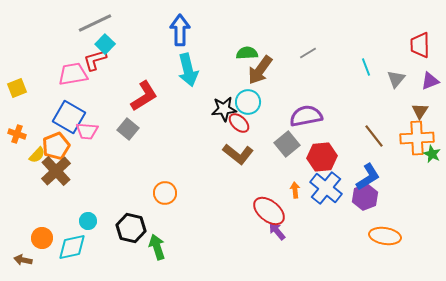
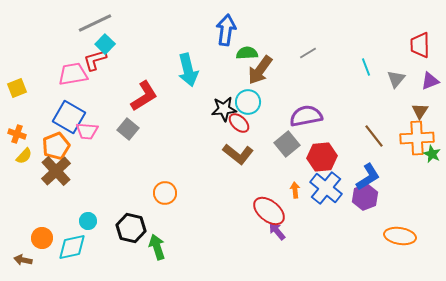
blue arrow at (180, 30): moved 46 px right; rotated 8 degrees clockwise
yellow semicircle at (37, 155): moved 13 px left, 1 px down
orange ellipse at (385, 236): moved 15 px right
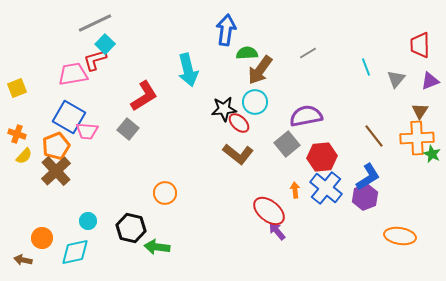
cyan circle at (248, 102): moved 7 px right
cyan diamond at (72, 247): moved 3 px right, 5 px down
green arrow at (157, 247): rotated 65 degrees counterclockwise
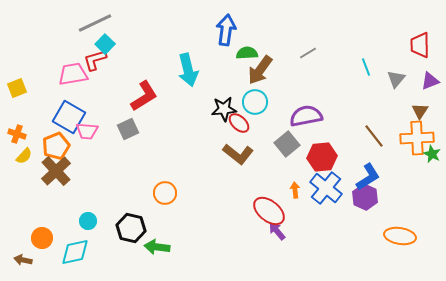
gray square at (128, 129): rotated 25 degrees clockwise
purple hexagon at (365, 197): rotated 15 degrees counterclockwise
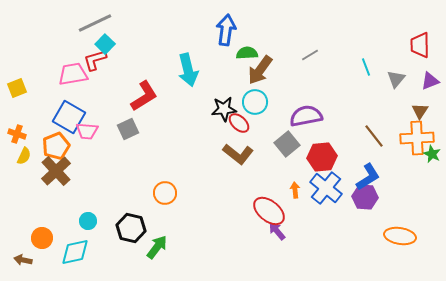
gray line at (308, 53): moved 2 px right, 2 px down
yellow semicircle at (24, 156): rotated 18 degrees counterclockwise
purple hexagon at (365, 197): rotated 20 degrees counterclockwise
green arrow at (157, 247): rotated 120 degrees clockwise
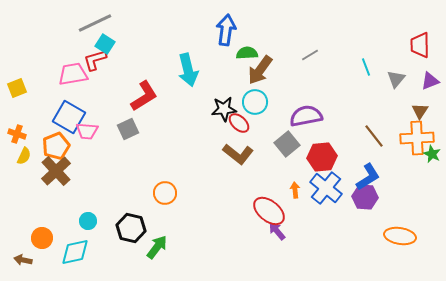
cyan square at (105, 44): rotated 12 degrees counterclockwise
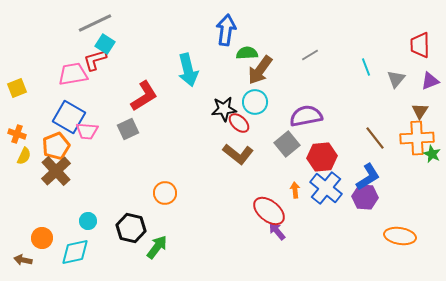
brown line at (374, 136): moved 1 px right, 2 px down
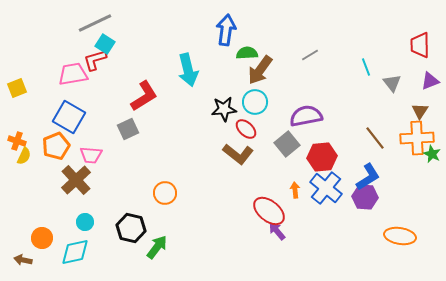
gray triangle at (396, 79): moved 4 px left, 4 px down; rotated 18 degrees counterclockwise
red ellipse at (239, 123): moved 7 px right, 6 px down
pink trapezoid at (87, 131): moved 4 px right, 24 px down
orange cross at (17, 134): moved 7 px down
brown cross at (56, 171): moved 20 px right, 9 px down
cyan circle at (88, 221): moved 3 px left, 1 px down
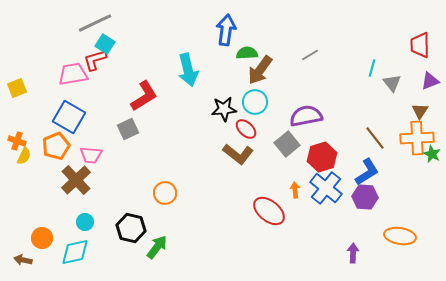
cyan line at (366, 67): moved 6 px right, 1 px down; rotated 36 degrees clockwise
red hexagon at (322, 157): rotated 12 degrees counterclockwise
blue L-shape at (368, 177): moved 1 px left, 5 px up
purple arrow at (277, 231): moved 76 px right, 22 px down; rotated 42 degrees clockwise
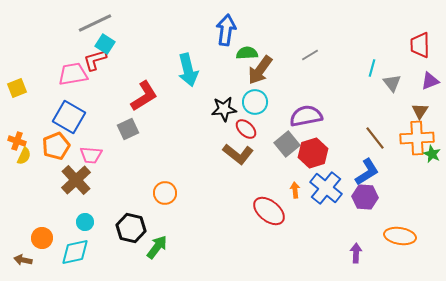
red hexagon at (322, 157): moved 9 px left, 4 px up
purple arrow at (353, 253): moved 3 px right
